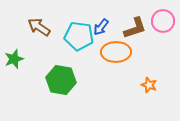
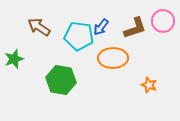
orange ellipse: moved 3 px left, 6 px down
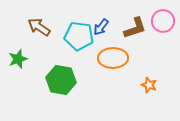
green star: moved 4 px right
